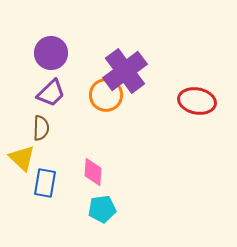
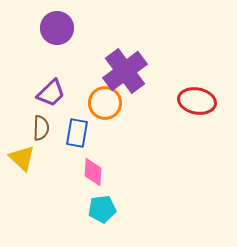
purple circle: moved 6 px right, 25 px up
orange circle: moved 1 px left, 8 px down
blue rectangle: moved 32 px right, 50 px up
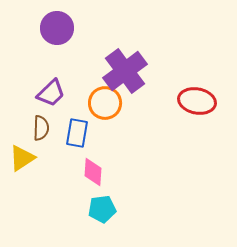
yellow triangle: rotated 44 degrees clockwise
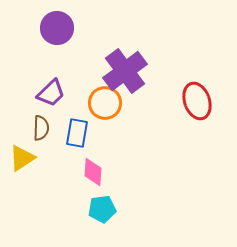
red ellipse: rotated 60 degrees clockwise
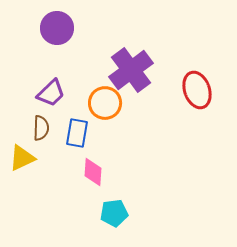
purple cross: moved 6 px right, 1 px up
red ellipse: moved 11 px up
yellow triangle: rotated 8 degrees clockwise
cyan pentagon: moved 12 px right, 4 px down
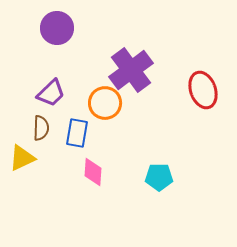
red ellipse: moved 6 px right
cyan pentagon: moved 45 px right, 36 px up; rotated 8 degrees clockwise
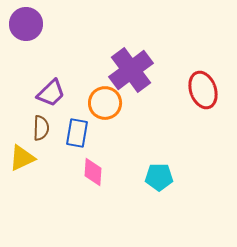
purple circle: moved 31 px left, 4 px up
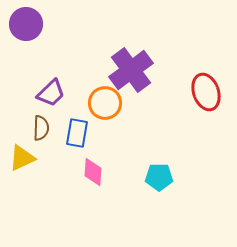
red ellipse: moved 3 px right, 2 px down
